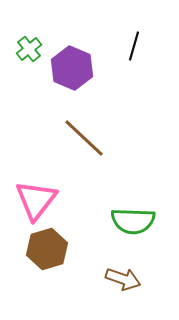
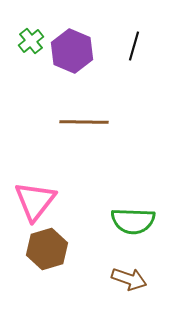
green cross: moved 2 px right, 8 px up
purple hexagon: moved 17 px up
brown line: moved 16 px up; rotated 42 degrees counterclockwise
pink triangle: moved 1 px left, 1 px down
brown arrow: moved 6 px right
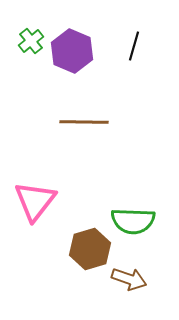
brown hexagon: moved 43 px right
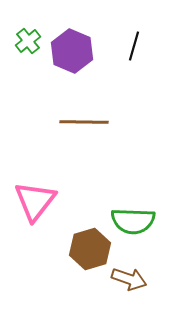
green cross: moved 3 px left
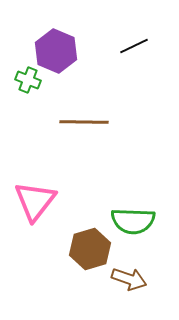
green cross: moved 39 px down; rotated 30 degrees counterclockwise
black line: rotated 48 degrees clockwise
purple hexagon: moved 16 px left
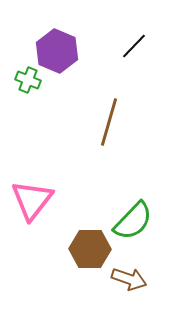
black line: rotated 20 degrees counterclockwise
purple hexagon: moved 1 px right
brown line: moved 25 px right; rotated 75 degrees counterclockwise
pink triangle: moved 3 px left, 1 px up
green semicircle: rotated 48 degrees counterclockwise
brown hexagon: rotated 18 degrees clockwise
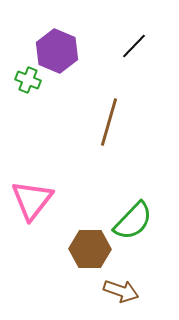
brown arrow: moved 8 px left, 12 px down
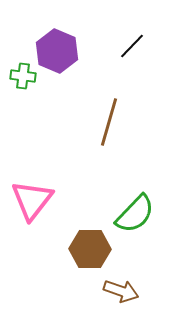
black line: moved 2 px left
green cross: moved 5 px left, 4 px up; rotated 15 degrees counterclockwise
green semicircle: moved 2 px right, 7 px up
